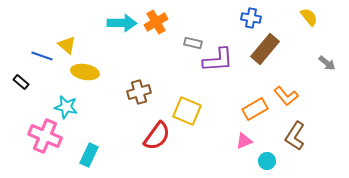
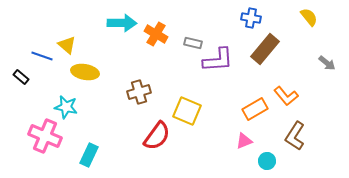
orange cross: moved 12 px down; rotated 30 degrees counterclockwise
black rectangle: moved 5 px up
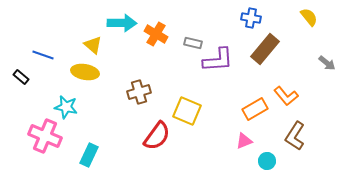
yellow triangle: moved 26 px right
blue line: moved 1 px right, 1 px up
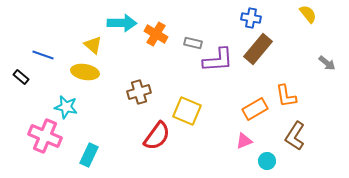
yellow semicircle: moved 1 px left, 3 px up
brown rectangle: moved 7 px left
orange L-shape: rotated 30 degrees clockwise
